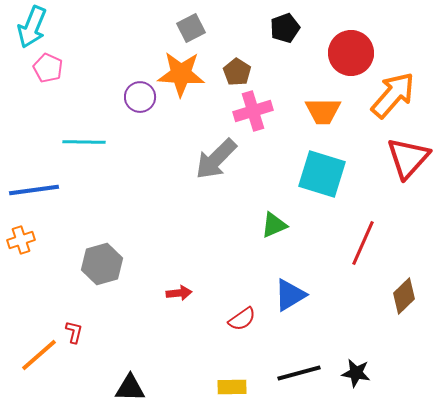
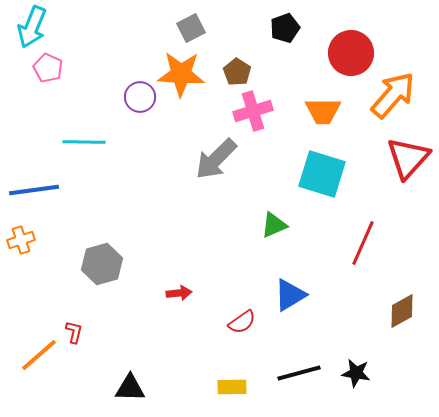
brown diamond: moved 2 px left, 15 px down; rotated 15 degrees clockwise
red semicircle: moved 3 px down
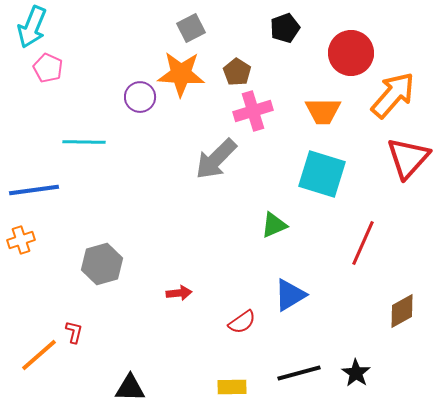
black star: rotated 24 degrees clockwise
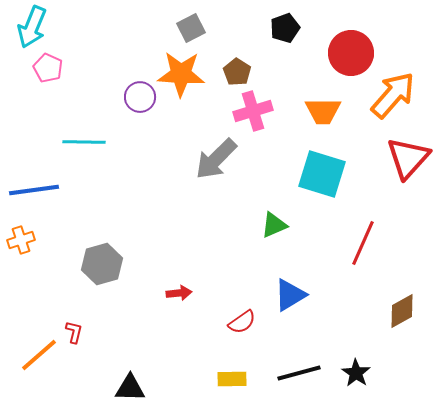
yellow rectangle: moved 8 px up
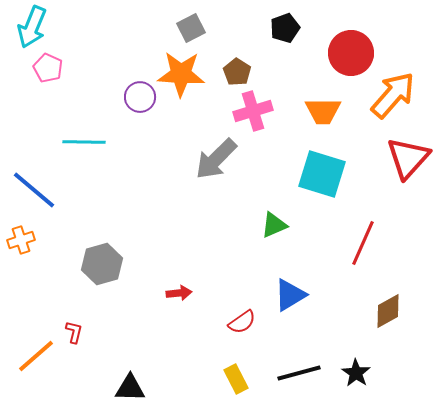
blue line: rotated 48 degrees clockwise
brown diamond: moved 14 px left
orange line: moved 3 px left, 1 px down
yellow rectangle: moved 4 px right; rotated 64 degrees clockwise
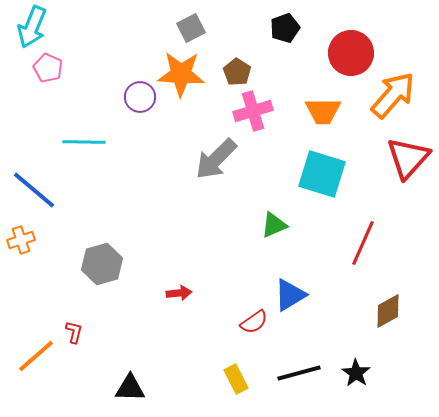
red semicircle: moved 12 px right
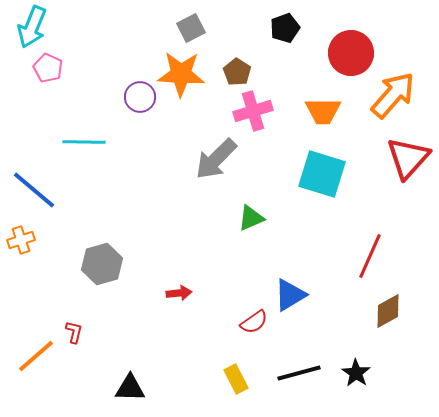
green triangle: moved 23 px left, 7 px up
red line: moved 7 px right, 13 px down
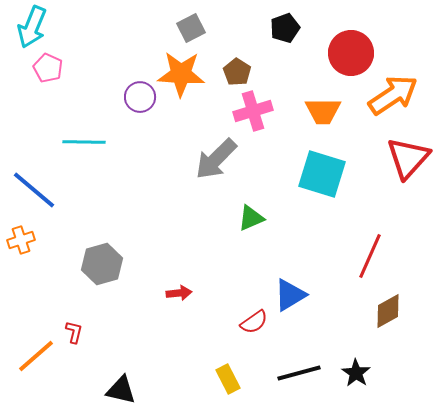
orange arrow: rotated 15 degrees clockwise
yellow rectangle: moved 8 px left
black triangle: moved 9 px left, 2 px down; rotated 12 degrees clockwise
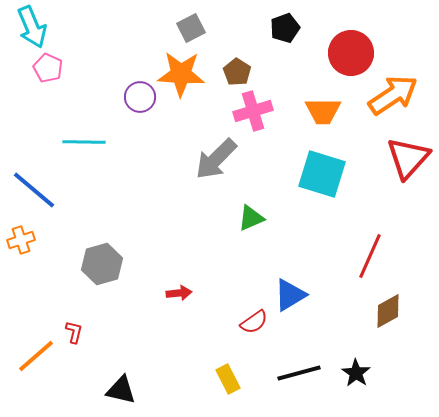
cyan arrow: rotated 45 degrees counterclockwise
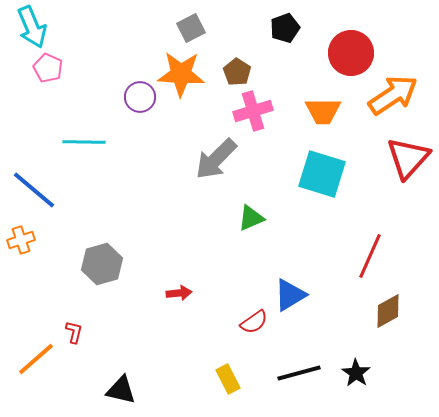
orange line: moved 3 px down
